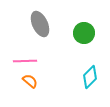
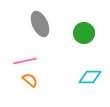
pink line: rotated 10 degrees counterclockwise
cyan diamond: rotated 45 degrees clockwise
orange semicircle: moved 1 px up
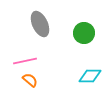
cyan diamond: moved 1 px up
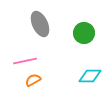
orange semicircle: moved 3 px right; rotated 70 degrees counterclockwise
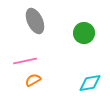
gray ellipse: moved 5 px left, 3 px up
cyan diamond: moved 7 px down; rotated 10 degrees counterclockwise
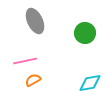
green circle: moved 1 px right
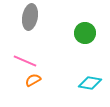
gray ellipse: moved 5 px left, 4 px up; rotated 35 degrees clockwise
pink line: rotated 35 degrees clockwise
cyan diamond: rotated 20 degrees clockwise
